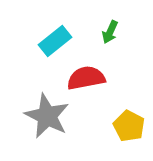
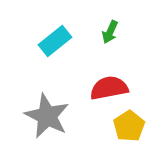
red semicircle: moved 23 px right, 10 px down
yellow pentagon: rotated 12 degrees clockwise
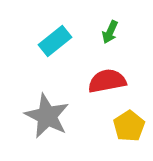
red semicircle: moved 2 px left, 7 px up
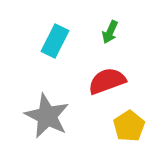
cyan rectangle: rotated 24 degrees counterclockwise
red semicircle: rotated 9 degrees counterclockwise
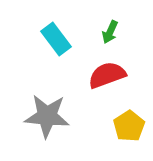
cyan rectangle: moved 1 px right, 2 px up; rotated 64 degrees counterclockwise
red semicircle: moved 6 px up
gray star: rotated 21 degrees counterclockwise
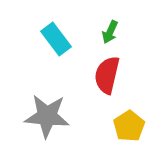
red semicircle: rotated 57 degrees counterclockwise
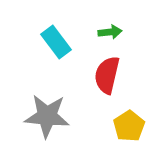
green arrow: rotated 120 degrees counterclockwise
cyan rectangle: moved 3 px down
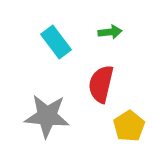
red semicircle: moved 6 px left, 9 px down
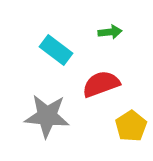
cyan rectangle: moved 8 px down; rotated 16 degrees counterclockwise
red semicircle: rotated 57 degrees clockwise
yellow pentagon: moved 2 px right
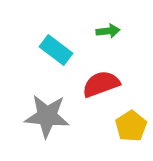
green arrow: moved 2 px left, 1 px up
